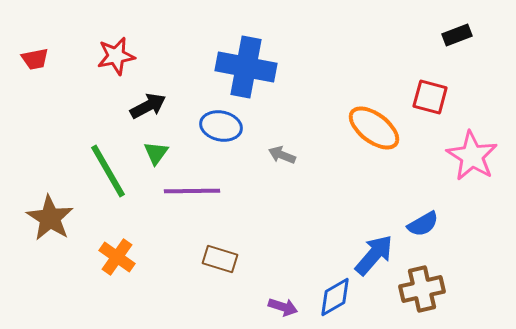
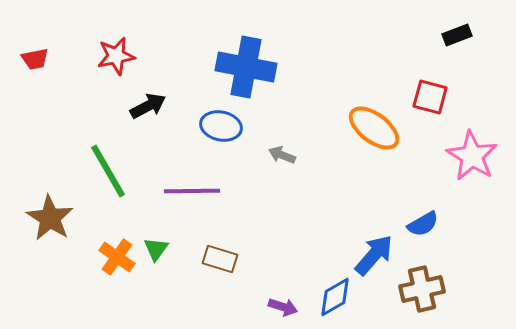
green triangle: moved 96 px down
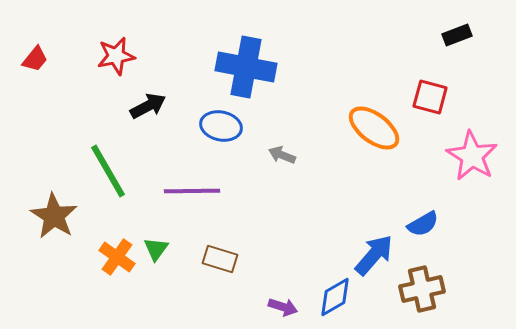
red trapezoid: rotated 40 degrees counterclockwise
brown star: moved 4 px right, 2 px up
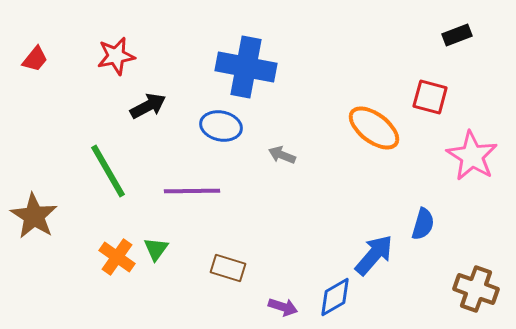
brown star: moved 20 px left
blue semicircle: rotated 44 degrees counterclockwise
brown rectangle: moved 8 px right, 9 px down
brown cross: moved 54 px right; rotated 33 degrees clockwise
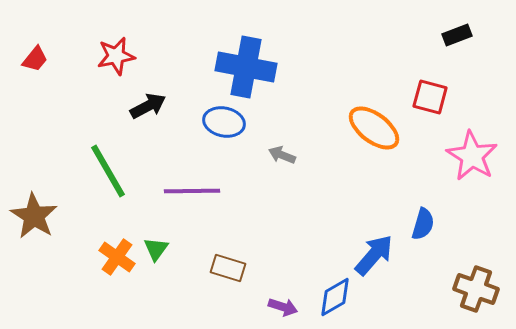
blue ellipse: moved 3 px right, 4 px up
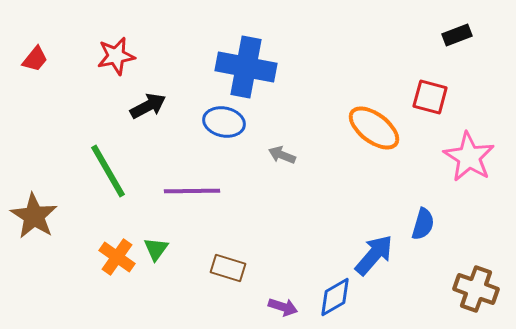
pink star: moved 3 px left, 1 px down
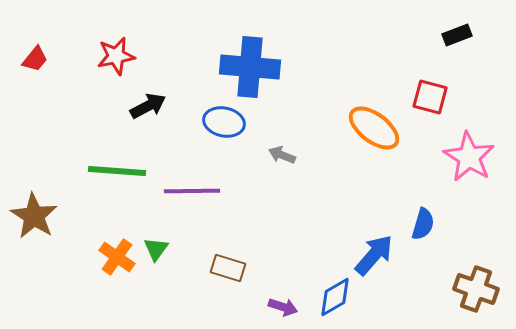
blue cross: moved 4 px right; rotated 6 degrees counterclockwise
green line: moved 9 px right; rotated 56 degrees counterclockwise
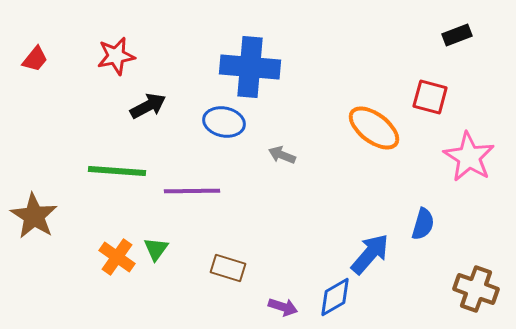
blue arrow: moved 4 px left, 1 px up
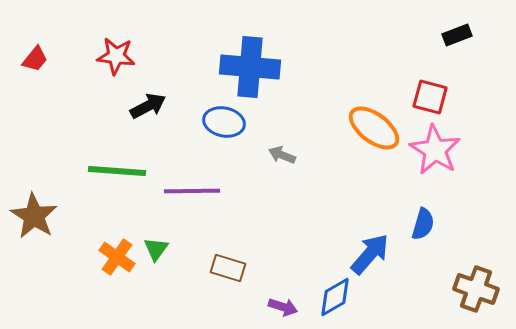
red star: rotated 18 degrees clockwise
pink star: moved 34 px left, 7 px up
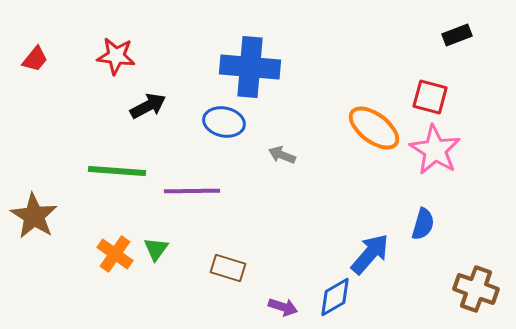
orange cross: moved 2 px left, 3 px up
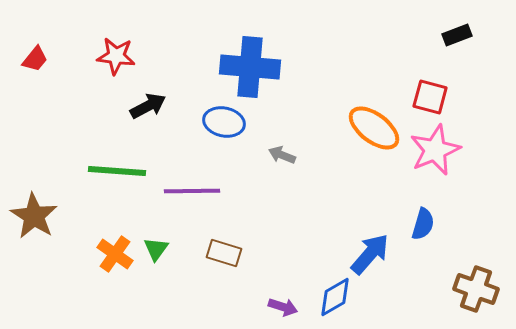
pink star: rotated 18 degrees clockwise
brown rectangle: moved 4 px left, 15 px up
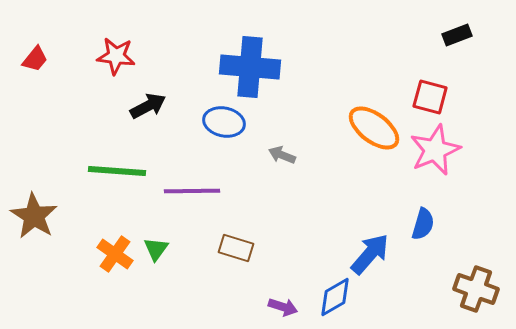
brown rectangle: moved 12 px right, 5 px up
